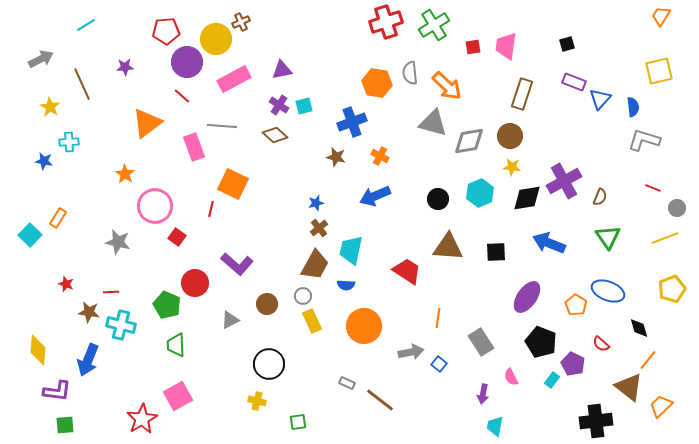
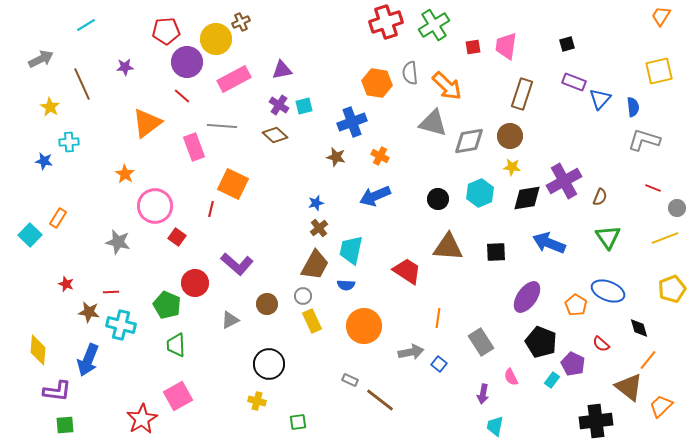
gray rectangle at (347, 383): moved 3 px right, 3 px up
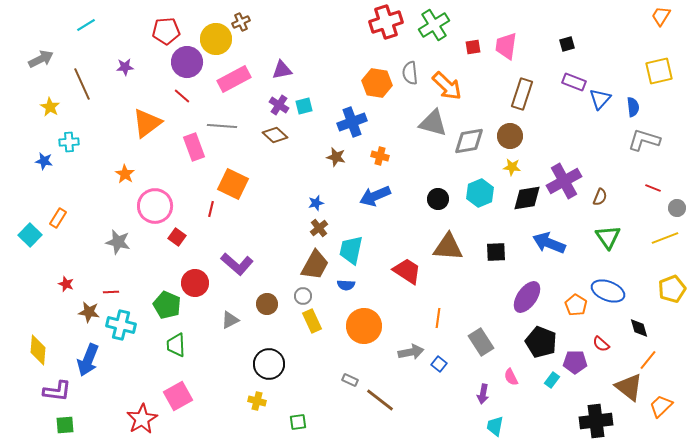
orange cross at (380, 156): rotated 12 degrees counterclockwise
purple pentagon at (573, 364): moved 2 px right, 2 px up; rotated 25 degrees counterclockwise
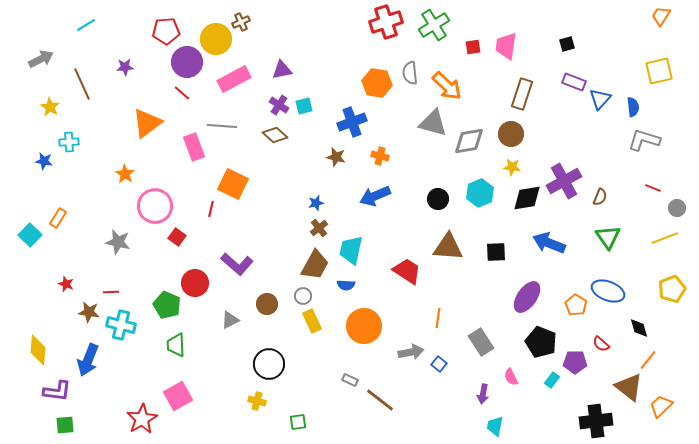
red line at (182, 96): moved 3 px up
brown circle at (510, 136): moved 1 px right, 2 px up
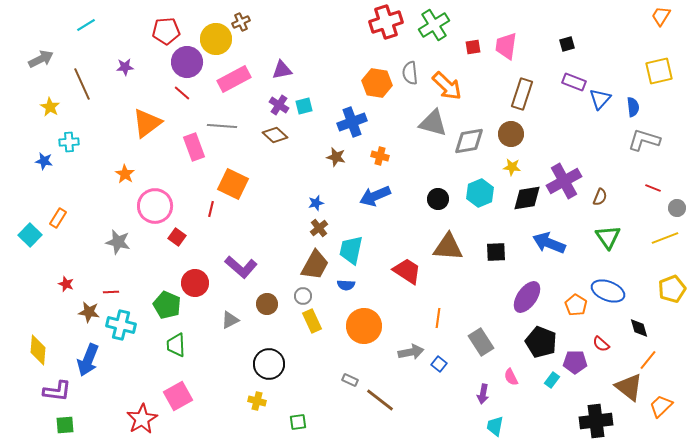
purple L-shape at (237, 264): moved 4 px right, 3 px down
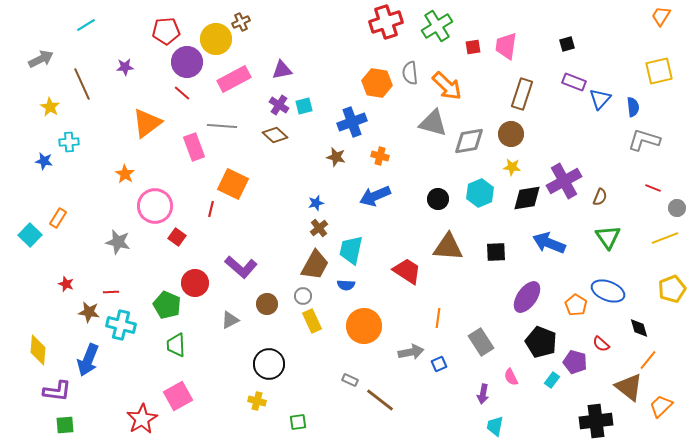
green cross at (434, 25): moved 3 px right, 1 px down
purple pentagon at (575, 362): rotated 15 degrees clockwise
blue square at (439, 364): rotated 28 degrees clockwise
